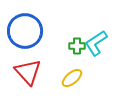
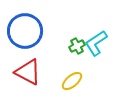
green cross: rotated 28 degrees counterclockwise
red triangle: rotated 20 degrees counterclockwise
yellow ellipse: moved 3 px down
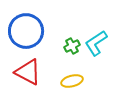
blue circle: moved 1 px right
green cross: moved 5 px left
yellow ellipse: rotated 25 degrees clockwise
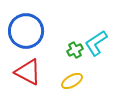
green cross: moved 3 px right, 4 px down
yellow ellipse: rotated 15 degrees counterclockwise
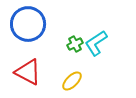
blue circle: moved 2 px right, 7 px up
green cross: moved 6 px up
yellow ellipse: rotated 15 degrees counterclockwise
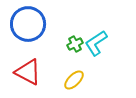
yellow ellipse: moved 2 px right, 1 px up
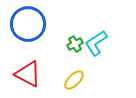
red triangle: moved 2 px down
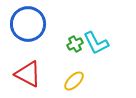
cyan L-shape: rotated 84 degrees counterclockwise
yellow ellipse: moved 1 px down
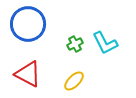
cyan L-shape: moved 9 px right
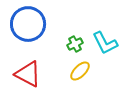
yellow ellipse: moved 6 px right, 10 px up
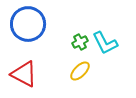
green cross: moved 5 px right, 2 px up
red triangle: moved 4 px left
